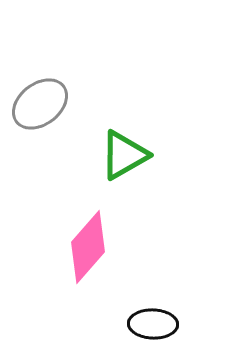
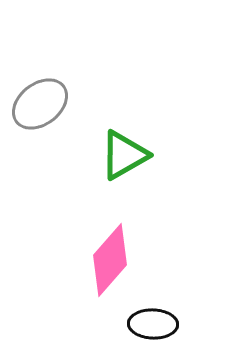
pink diamond: moved 22 px right, 13 px down
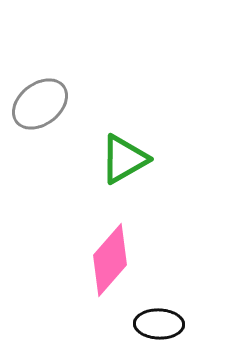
green triangle: moved 4 px down
black ellipse: moved 6 px right
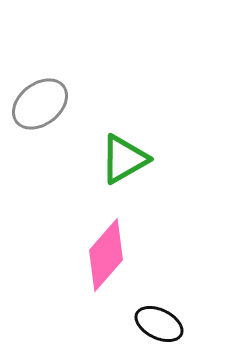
pink diamond: moved 4 px left, 5 px up
black ellipse: rotated 24 degrees clockwise
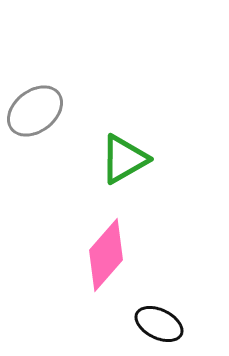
gray ellipse: moved 5 px left, 7 px down
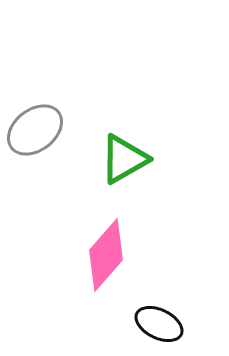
gray ellipse: moved 19 px down
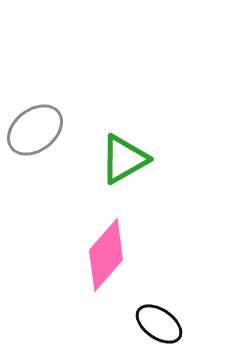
black ellipse: rotated 9 degrees clockwise
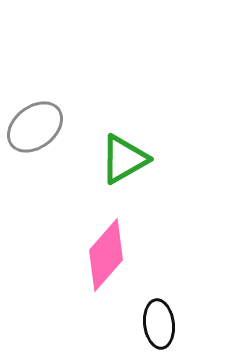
gray ellipse: moved 3 px up
black ellipse: rotated 48 degrees clockwise
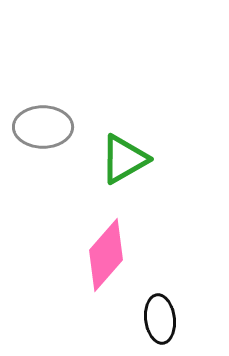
gray ellipse: moved 8 px right; rotated 38 degrees clockwise
black ellipse: moved 1 px right, 5 px up
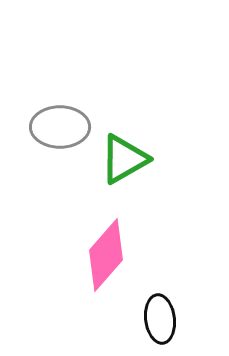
gray ellipse: moved 17 px right
